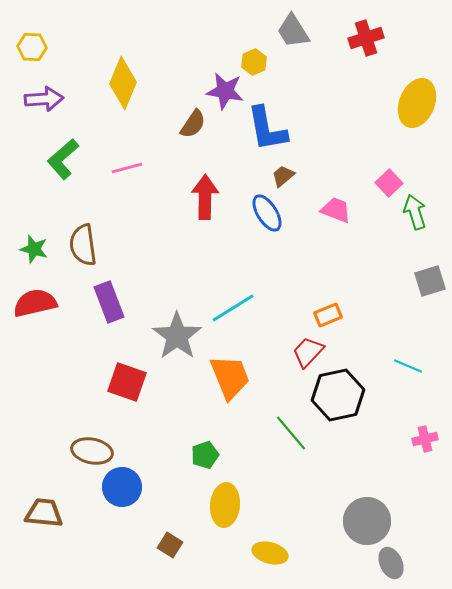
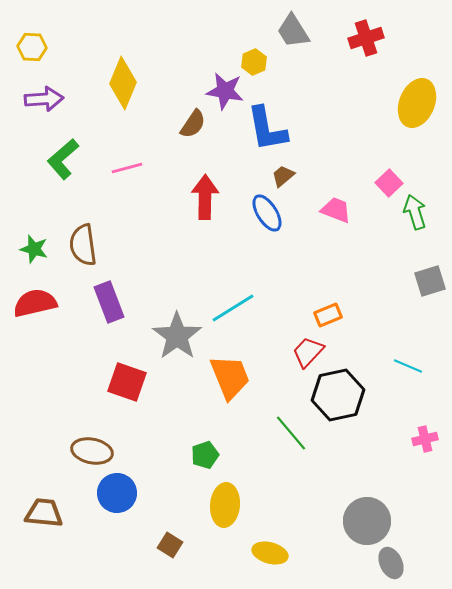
blue circle at (122, 487): moved 5 px left, 6 px down
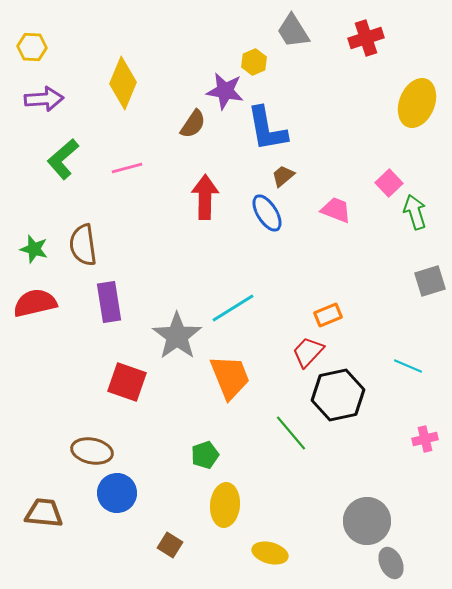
purple rectangle at (109, 302): rotated 12 degrees clockwise
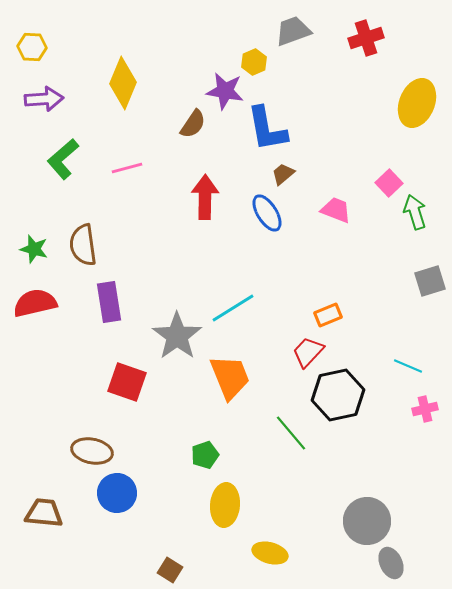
gray trapezoid at (293, 31): rotated 102 degrees clockwise
brown trapezoid at (283, 176): moved 2 px up
pink cross at (425, 439): moved 30 px up
brown square at (170, 545): moved 25 px down
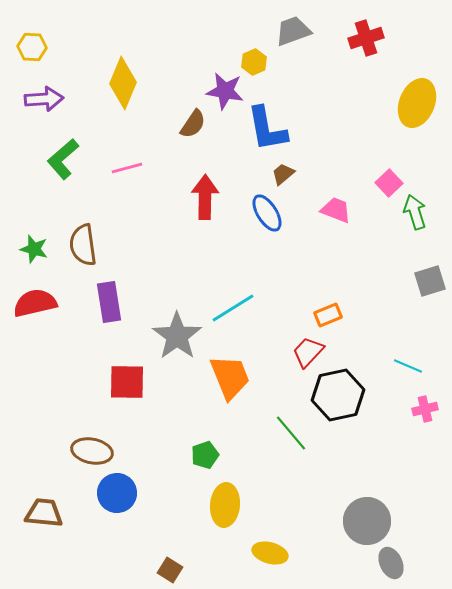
red square at (127, 382): rotated 18 degrees counterclockwise
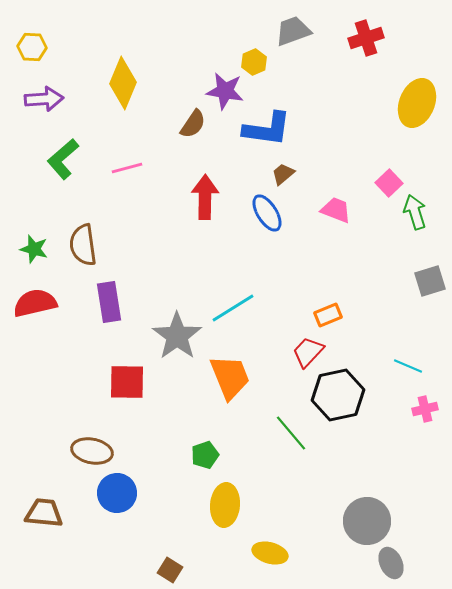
blue L-shape at (267, 129): rotated 72 degrees counterclockwise
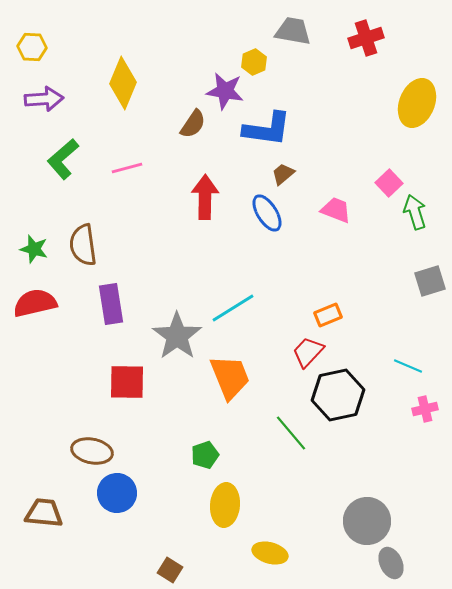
gray trapezoid at (293, 31): rotated 30 degrees clockwise
purple rectangle at (109, 302): moved 2 px right, 2 px down
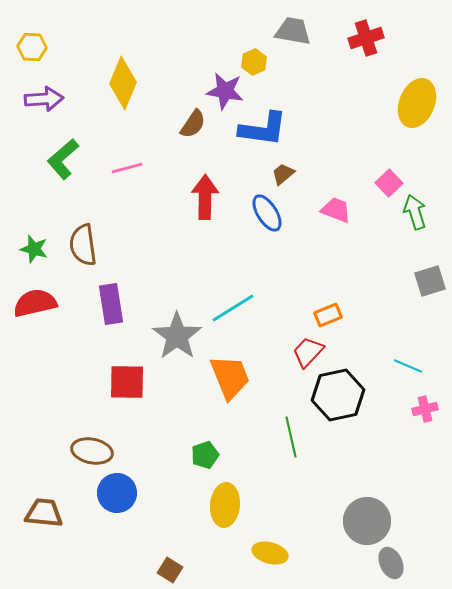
blue L-shape at (267, 129): moved 4 px left
green line at (291, 433): moved 4 px down; rotated 27 degrees clockwise
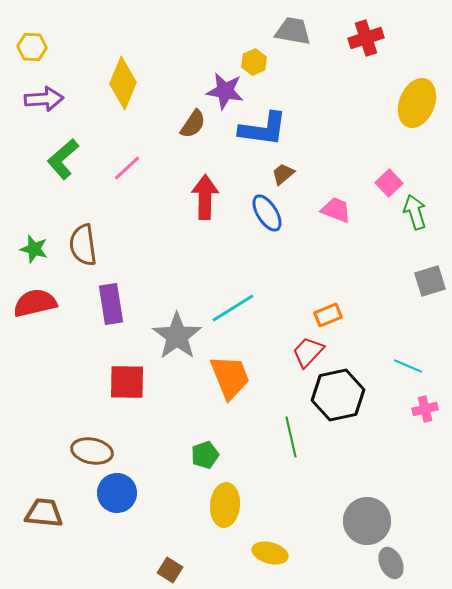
pink line at (127, 168): rotated 28 degrees counterclockwise
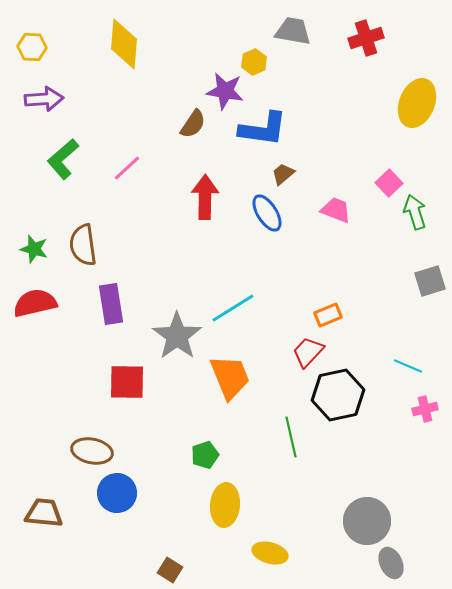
yellow diamond at (123, 83): moved 1 px right, 39 px up; rotated 18 degrees counterclockwise
